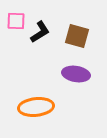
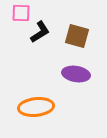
pink square: moved 5 px right, 8 px up
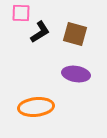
brown square: moved 2 px left, 2 px up
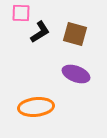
purple ellipse: rotated 12 degrees clockwise
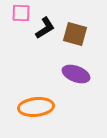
black L-shape: moved 5 px right, 4 px up
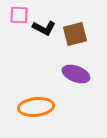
pink square: moved 2 px left, 2 px down
black L-shape: moved 1 px left; rotated 60 degrees clockwise
brown square: rotated 30 degrees counterclockwise
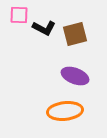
purple ellipse: moved 1 px left, 2 px down
orange ellipse: moved 29 px right, 4 px down
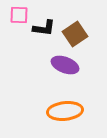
black L-shape: rotated 20 degrees counterclockwise
brown square: rotated 20 degrees counterclockwise
purple ellipse: moved 10 px left, 11 px up
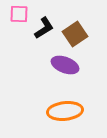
pink square: moved 1 px up
black L-shape: rotated 40 degrees counterclockwise
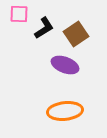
brown square: moved 1 px right
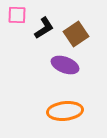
pink square: moved 2 px left, 1 px down
